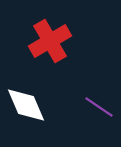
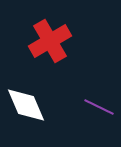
purple line: rotated 8 degrees counterclockwise
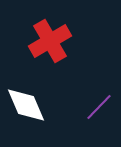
purple line: rotated 72 degrees counterclockwise
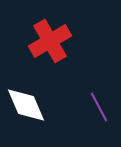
purple line: rotated 72 degrees counterclockwise
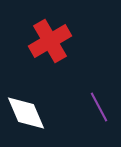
white diamond: moved 8 px down
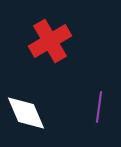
purple line: rotated 36 degrees clockwise
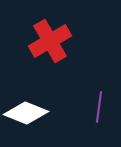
white diamond: rotated 45 degrees counterclockwise
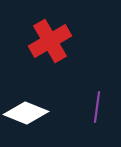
purple line: moved 2 px left
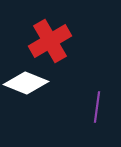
white diamond: moved 30 px up
